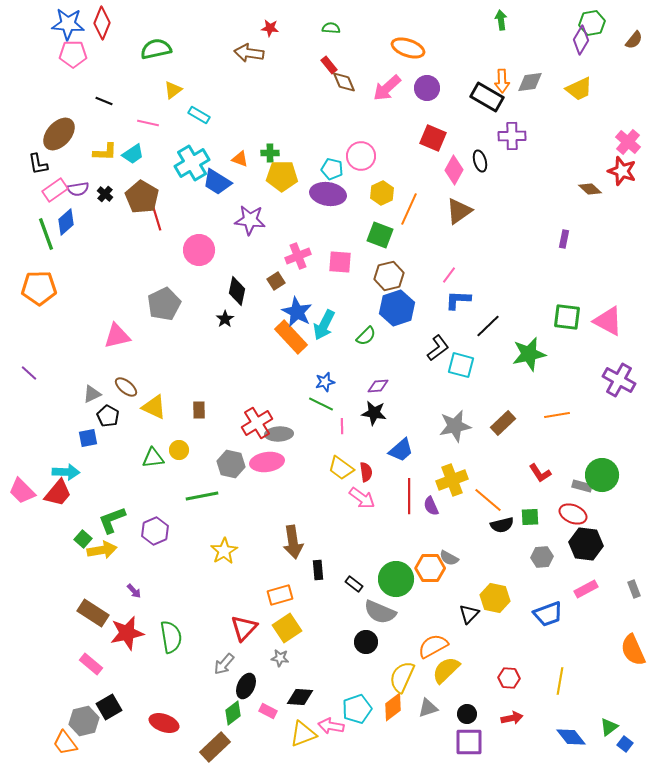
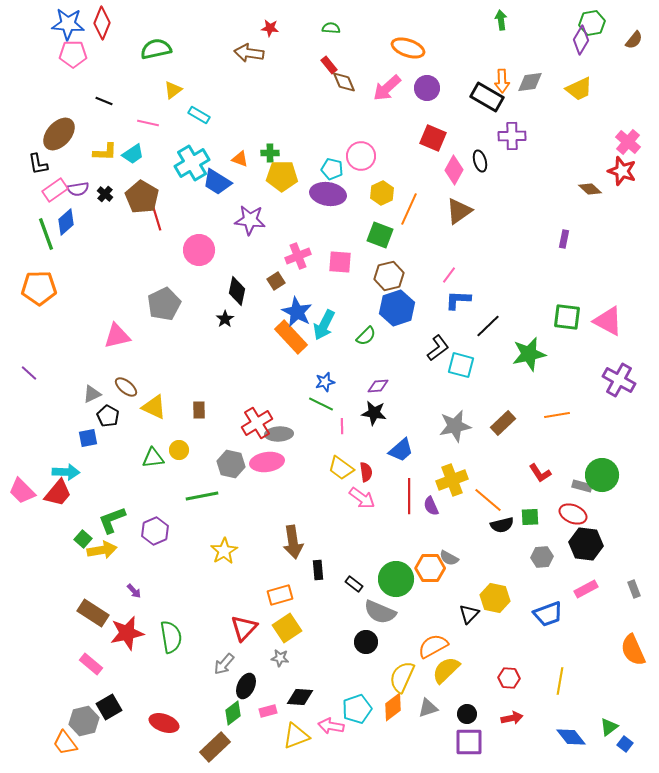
pink rectangle at (268, 711): rotated 42 degrees counterclockwise
yellow triangle at (303, 734): moved 7 px left, 2 px down
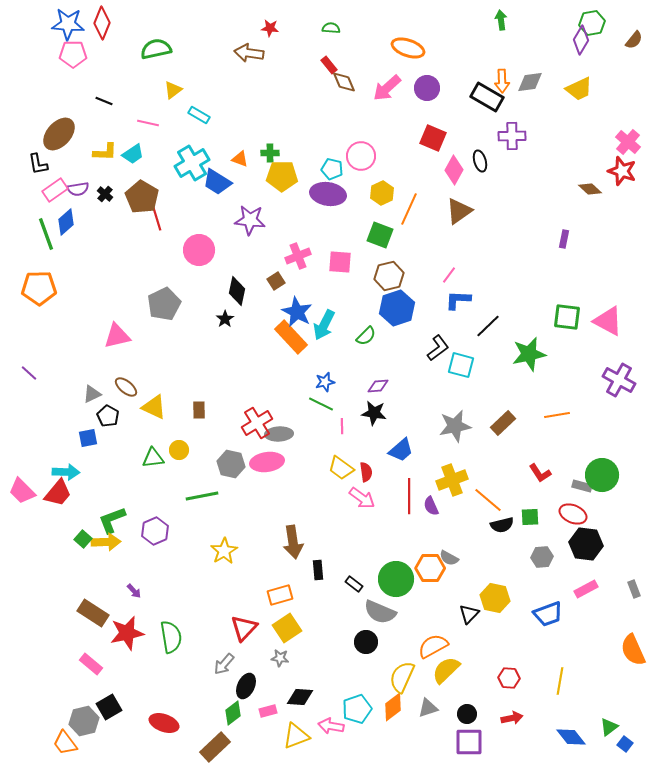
yellow arrow at (102, 550): moved 4 px right, 8 px up; rotated 8 degrees clockwise
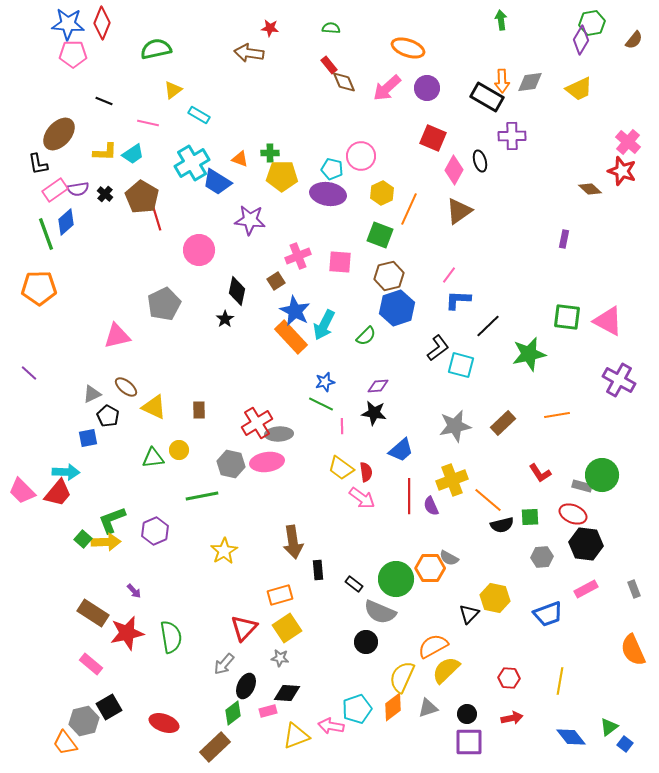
blue star at (297, 312): moved 2 px left, 1 px up
black diamond at (300, 697): moved 13 px left, 4 px up
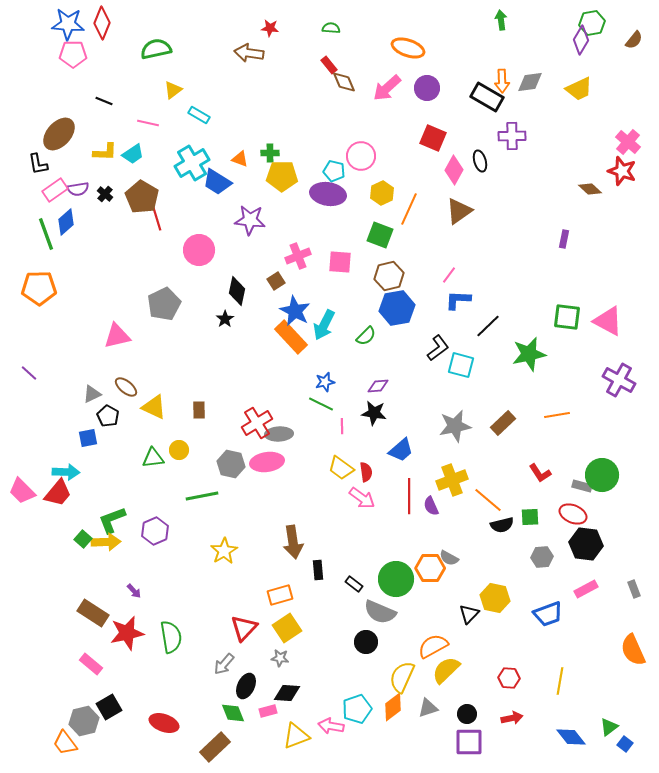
cyan pentagon at (332, 169): moved 2 px right, 2 px down
blue hexagon at (397, 308): rotated 8 degrees clockwise
green diamond at (233, 713): rotated 75 degrees counterclockwise
